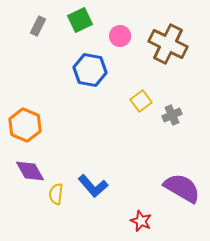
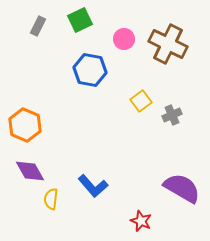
pink circle: moved 4 px right, 3 px down
yellow semicircle: moved 5 px left, 5 px down
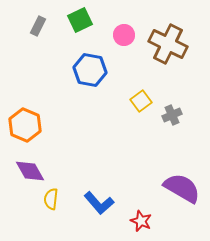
pink circle: moved 4 px up
blue L-shape: moved 6 px right, 17 px down
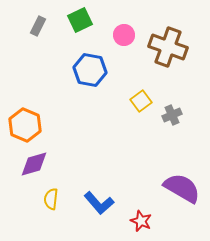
brown cross: moved 3 px down; rotated 6 degrees counterclockwise
purple diamond: moved 4 px right, 7 px up; rotated 76 degrees counterclockwise
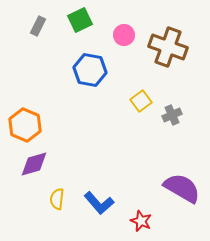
yellow semicircle: moved 6 px right
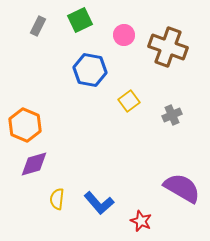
yellow square: moved 12 px left
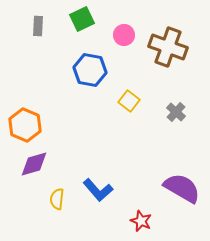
green square: moved 2 px right, 1 px up
gray rectangle: rotated 24 degrees counterclockwise
yellow square: rotated 15 degrees counterclockwise
gray cross: moved 4 px right, 3 px up; rotated 24 degrees counterclockwise
blue L-shape: moved 1 px left, 13 px up
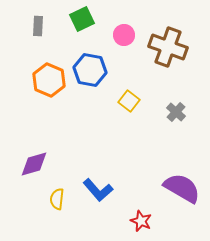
orange hexagon: moved 24 px right, 45 px up
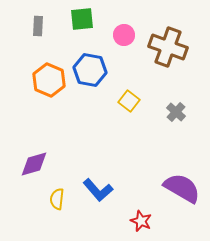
green square: rotated 20 degrees clockwise
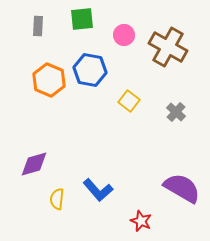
brown cross: rotated 9 degrees clockwise
